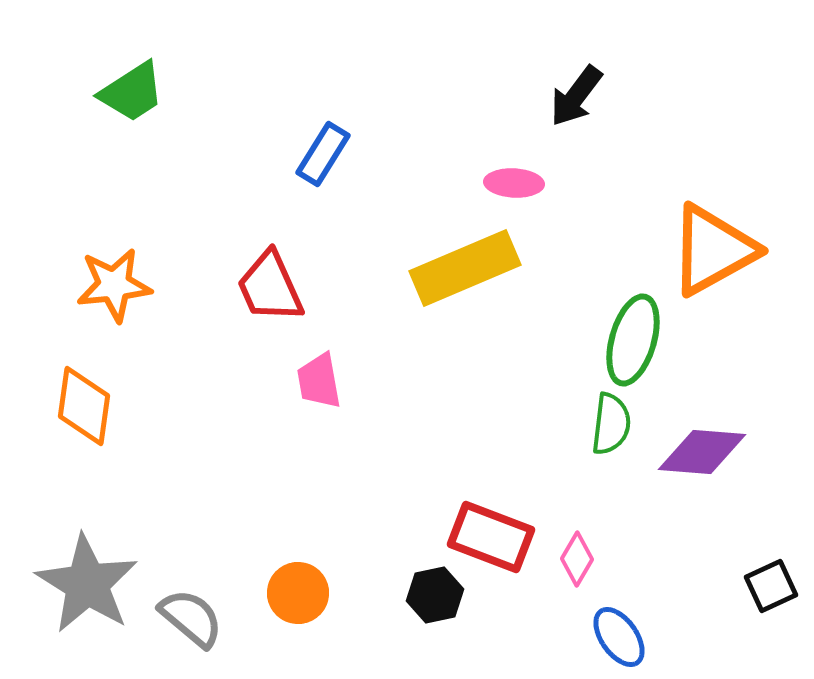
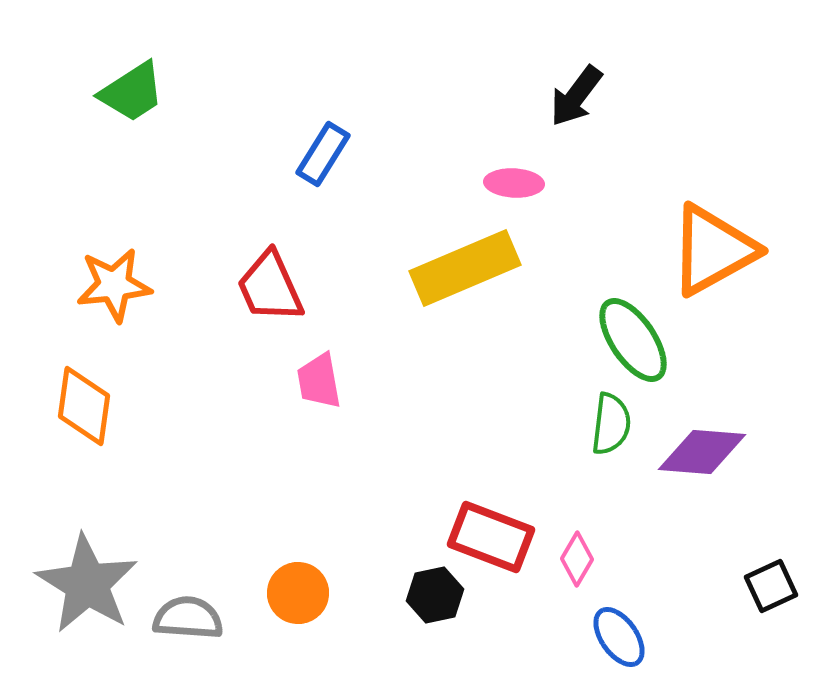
green ellipse: rotated 50 degrees counterclockwise
gray semicircle: moved 3 px left; rotated 36 degrees counterclockwise
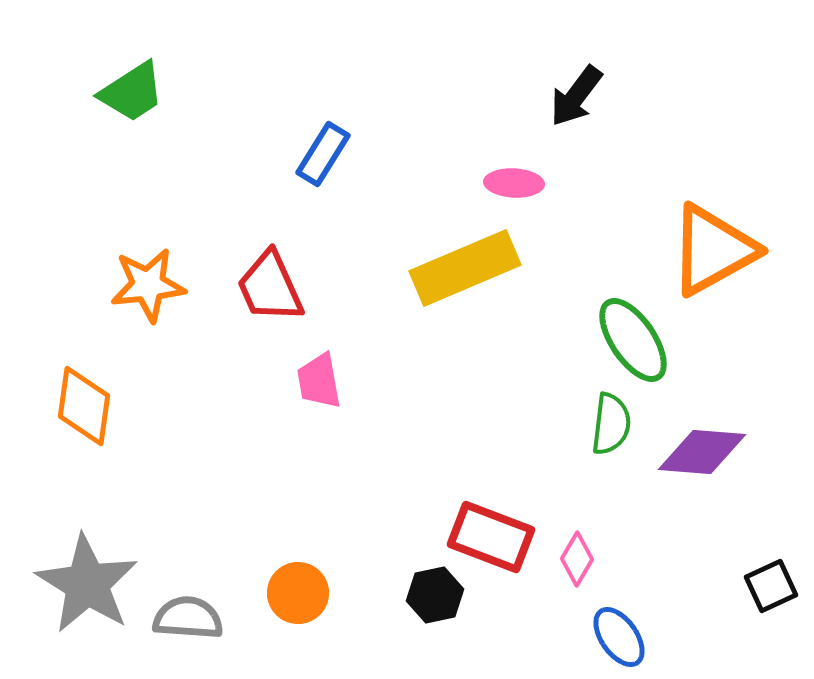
orange star: moved 34 px right
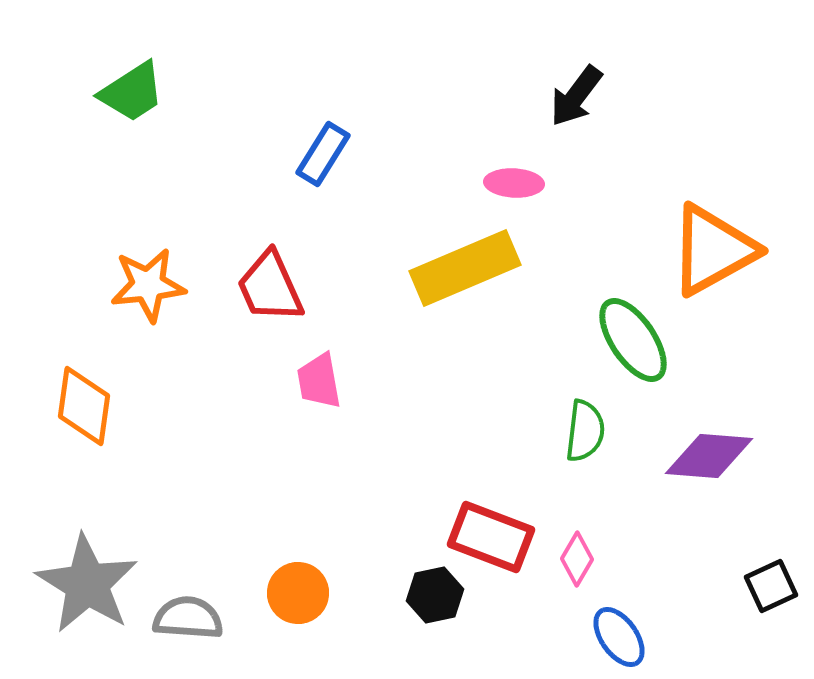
green semicircle: moved 26 px left, 7 px down
purple diamond: moved 7 px right, 4 px down
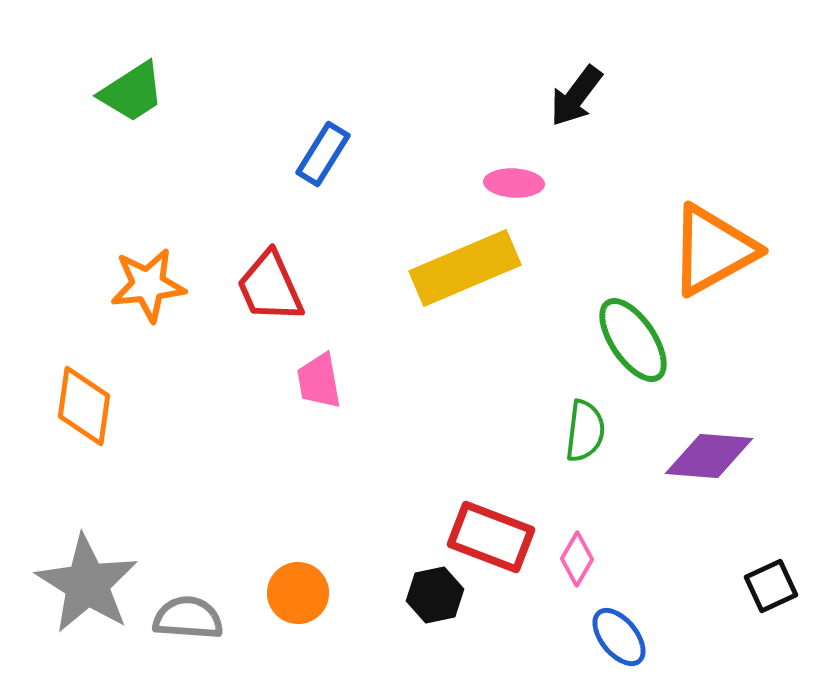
blue ellipse: rotated 4 degrees counterclockwise
